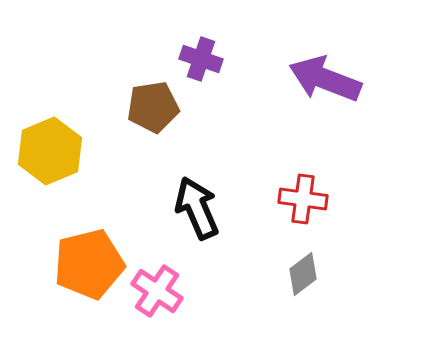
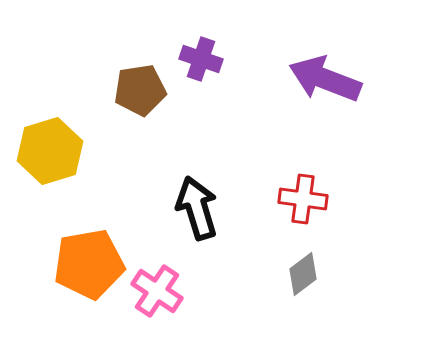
brown pentagon: moved 13 px left, 17 px up
yellow hexagon: rotated 6 degrees clockwise
black arrow: rotated 6 degrees clockwise
orange pentagon: rotated 4 degrees clockwise
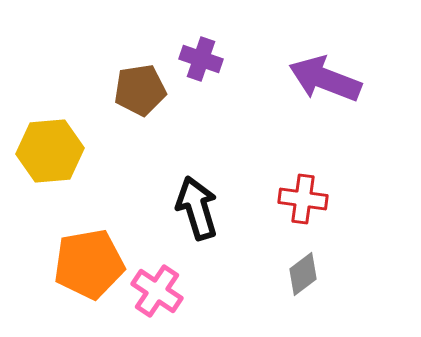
yellow hexagon: rotated 12 degrees clockwise
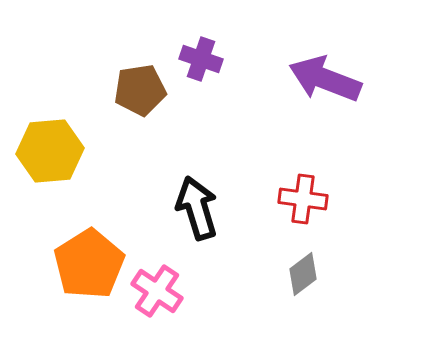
orange pentagon: rotated 22 degrees counterclockwise
